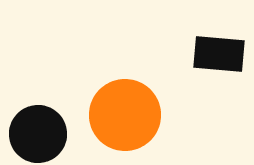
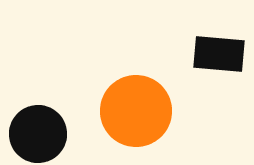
orange circle: moved 11 px right, 4 px up
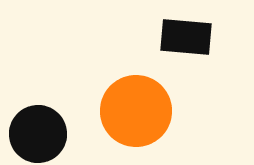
black rectangle: moved 33 px left, 17 px up
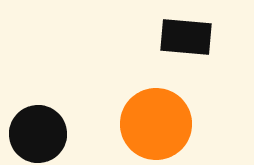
orange circle: moved 20 px right, 13 px down
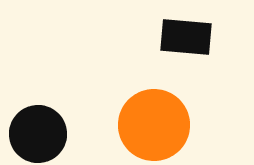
orange circle: moved 2 px left, 1 px down
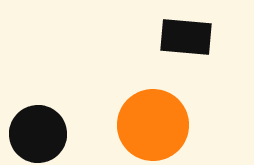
orange circle: moved 1 px left
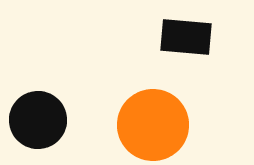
black circle: moved 14 px up
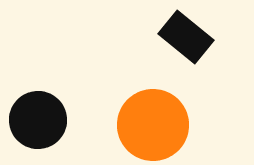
black rectangle: rotated 34 degrees clockwise
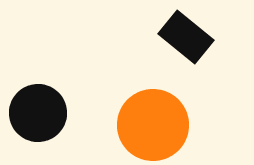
black circle: moved 7 px up
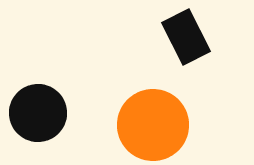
black rectangle: rotated 24 degrees clockwise
